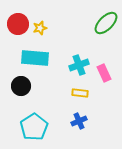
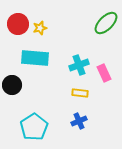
black circle: moved 9 px left, 1 px up
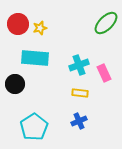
black circle: moved 3 px right, 1 px up
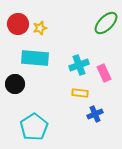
blue cross: moved 16 px right, 7 px up
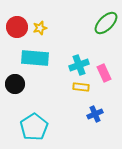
red circle: moved 1 px left, 3 px down
yellow rectangle: moved 1 px right, 6 px up
